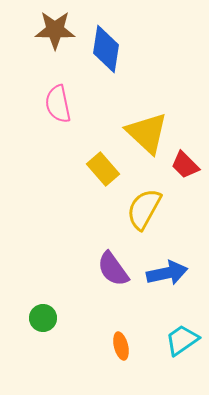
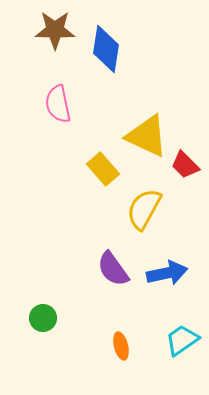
yellow triangle: moved 3 px down; rotated 18 degrees counterclockwise
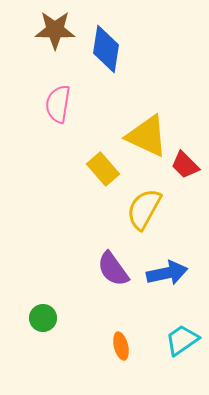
pink semicircle: rotated 21 degrees clockwise
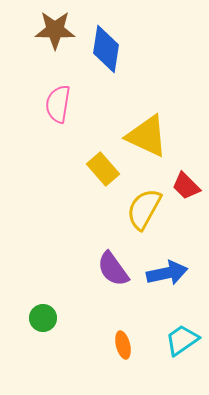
red trapezoid: moved 1 px right, 21 px down
orange ellipse: moved 2 px right, 1 px up
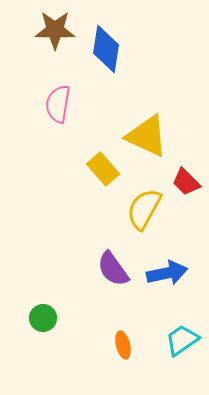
red trapezoid: moved 4 px up
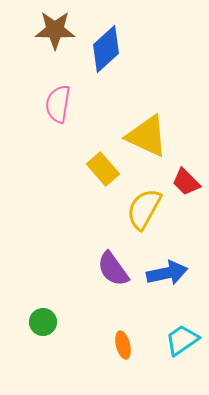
blue diamond: rotated 39 degrees clockwise
green circle: moved 4 px down
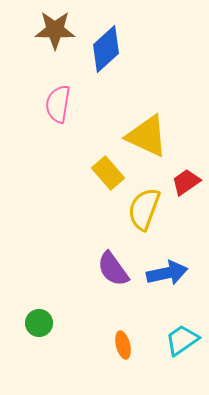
yellow rectangle: moved 5 px right, 4 px down
red trapezoid: rotated 100 degrees clockwise
yellow semicircle: rotated 9 degrees counterclockwise
green circle: moved 4 px left, 1 px down
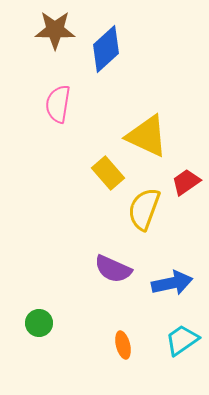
purple semicircle: rotated 30 degrees counterclockwise
blue arrow: moved 5 px right, 10 px down
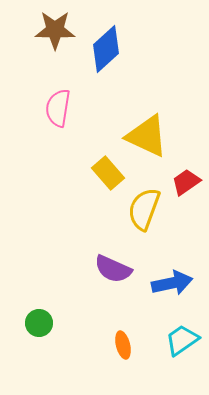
pink semicircle: moved 4 px down
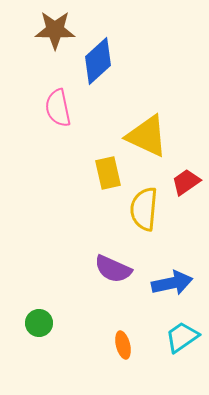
blue diamond: moved 8 px left, 12 px down
pink semicircle: rotated 21 degrees counterclockwise
yellow rectangle: rotated 28 degrees clockwise
yellow semicircle: rotated 15 degrees counterclockwise
cyan trapezoid: moved 3 px up
